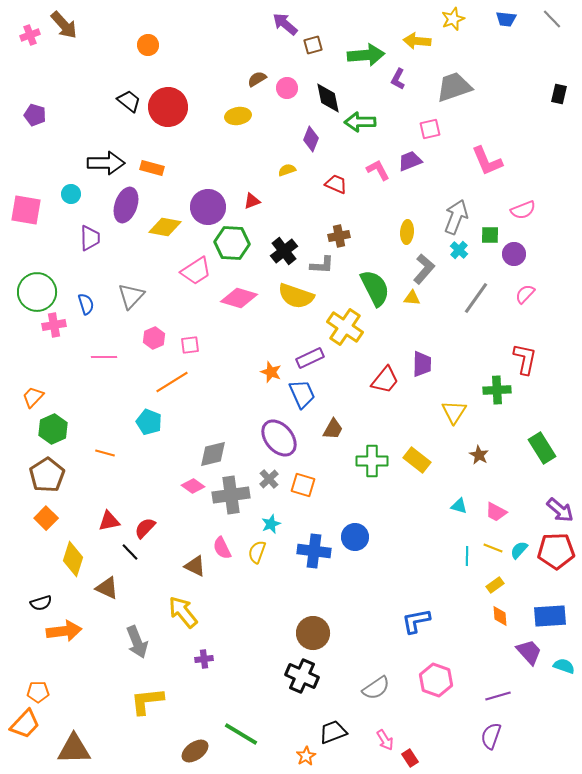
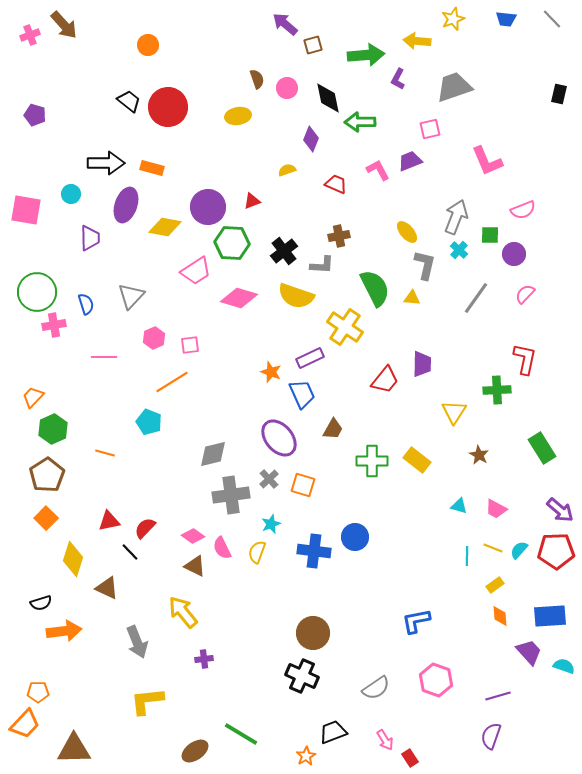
brown semicircle at (257, 79): rotated 102 degrees clockwise
yellow ellipse at (407, 232): rotated 45 degrees counterclockwise
gray L-shape at (424, 269): moved 1 px right, 4 px up; rotated 28 degrees counterclockwise
pink diamond at (193, 486): moved 50 px down
pink trapezoid at (496, 512): moved 3 px up
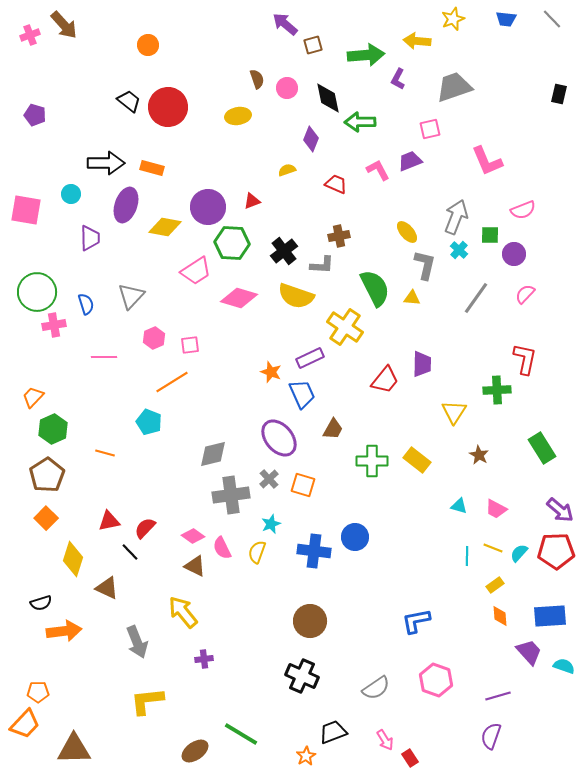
cyan semicircle at (519, 550): moved 3 px down
brown circle at (313, 633): moved 3 px left, 12 px up
